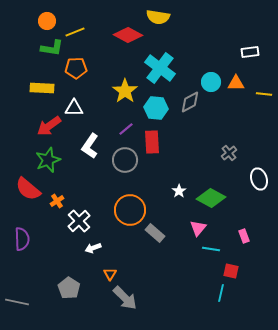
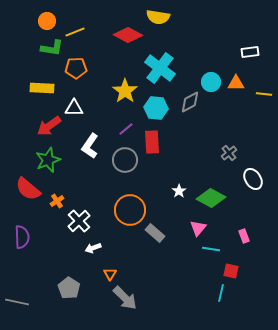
white ellipse at (259, 179): moved 6 px left; rotated 15 degrees counterclockwise
purple semicircle at (22, 239): moved 2 px up
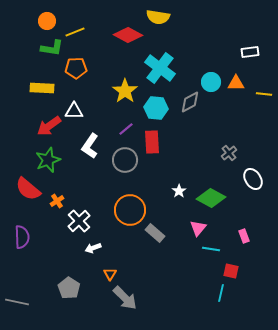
white triangle at (74, 108): moved 3 px down
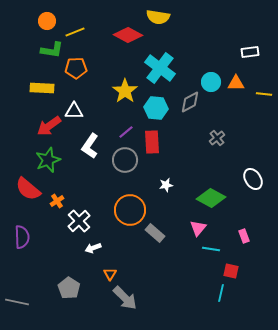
green L-shape at (52, 48): moved 2 px down
purple line at (126, 129): moved 3 px down
gray cross at (229, 153): moved 12 px left, 15 px up
white star at (179, 191): moved 13 px left, 6 px up; rotated 24 degrees clockwise
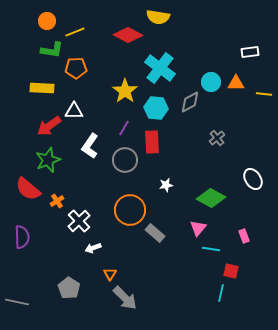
purple line at (126, 132): moved 2 px left, 4 px up; rotated 21 degrees counterclockwise
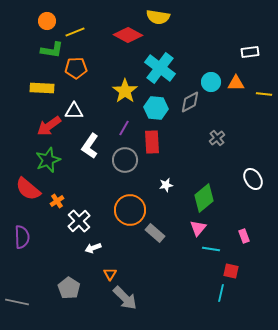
green diamond at (211, 198): moved 7 px left; rotated 68 degrees counterclockwise
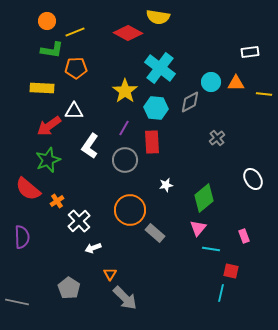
red diamond at (128, 35): moved 2 px up
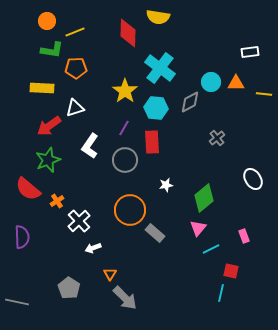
red diamond at (128, 33): rotated 64 degrees clockwise
white triangle at (74, 111): moved 1 px right, 3 px up; rotated 18 degrees counterclockwise
cyan line at (211, 249): rotated 36 degrees counterclockwise
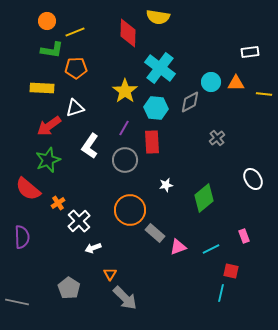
orange cross at (57, 201): moved 1 px right, 2 px down
pink triangle at (198, 228): moved 20 px left, 19 px down; rotated 30 degrees clockwise
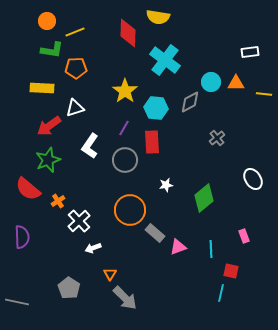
cyan cross at (160, 68): moved 5 px right, 8 px up
orange cross at (58, 203): moved 2 px up
cyan line at (211, 249): rotated 66 degrees counterclockwise
